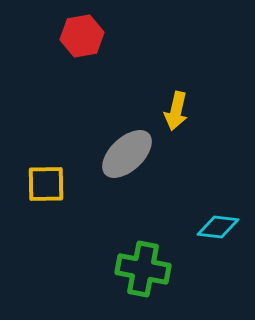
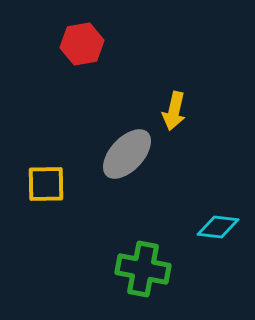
red hexagon: moved 8 px down
yellow arrow: moved 2 px left
gray ellipse: rotated 4 degrees counterclockwise
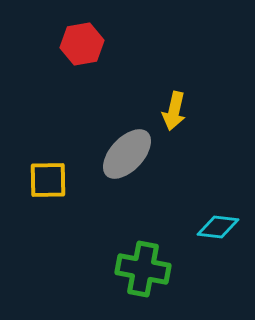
yellow square: moved 2 px right, 4 px up
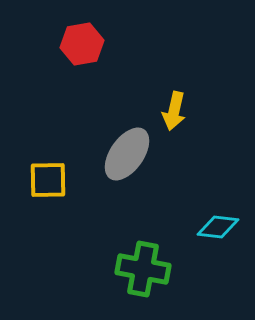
gray ellipse: rotated 8 degrees counterclockwise
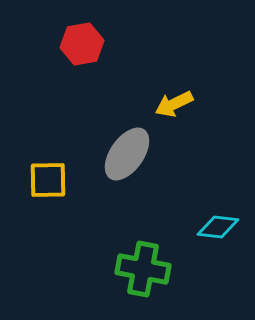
yellow arrow: moved 7 px up; rotated 51 degrees clockwise
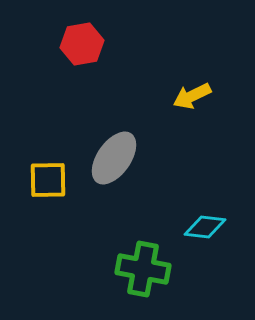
yellow arrow: moved 18 px right, 8 px up
gray ellipse: moved 13 px left, 4 px down
cyan diamond: moved 13 px left
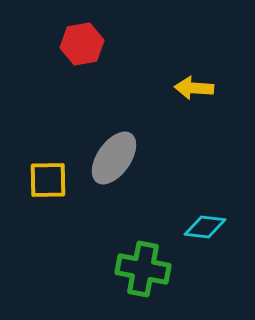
yellow arrow: moved 2 px right, 8 px up; rotated 30 degrees clockwise
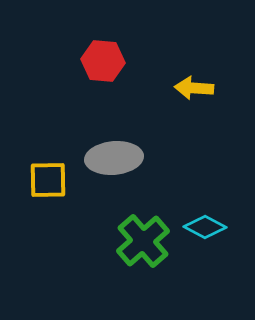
red hexagon: moved 21 px right, 17 px down; rotated 15 degrees clockwise
gray ellipse: rotated 50 degrees clockwise
cyan diamond: rotated 21 degrees clockwise
green cross: moved 28 px up; rotated 38 degrees clockwise
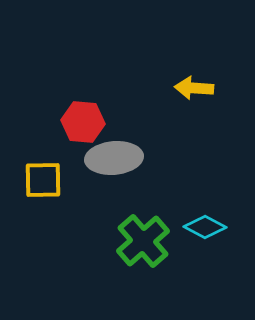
red hexagon: moved 20 px left, 61 px down
yellow square: moved 5 px left
